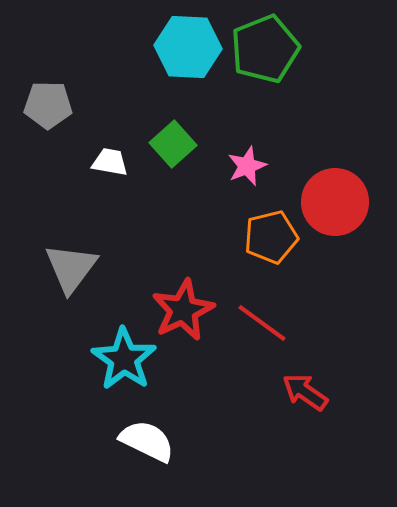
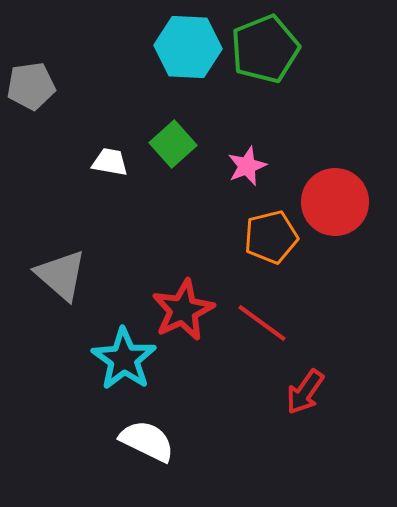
gray pentagon: moved 17 px left, 19 px up; rotated 9 degrees counterclockwise
gray triangle: moved 10 px left, 7 px down; rotated 26 degrees counterclockwise
red arrow: rotated 90 degrees counterclockwise
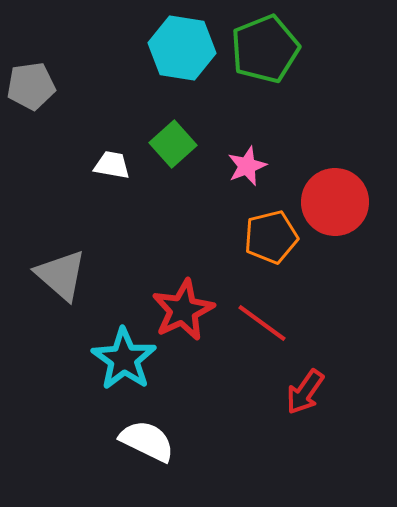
cyan hexagon: moved 6 px left, 1 px down; rotated 6 degrees clockwise
white trapezoid: moved 2 px right, 3 px down
